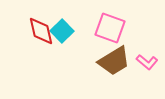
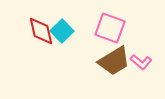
pink L-shape: moved 6 px left
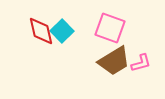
pink L-shape: moved 1 px down; rotated 55 degrees counterclockwise
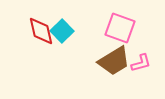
pink square: moved 10 px right
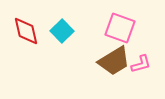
red diamond: moved 15 px left
pink L-shape: moved 1 px down
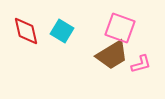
cyan square: rotated 15 degrees counterclockwise
brown trapezoid: moved 2 px left, 6 px up
